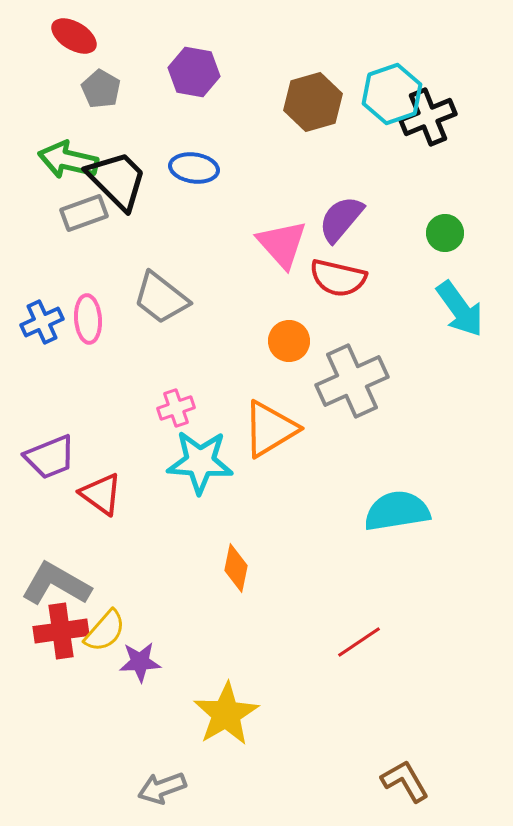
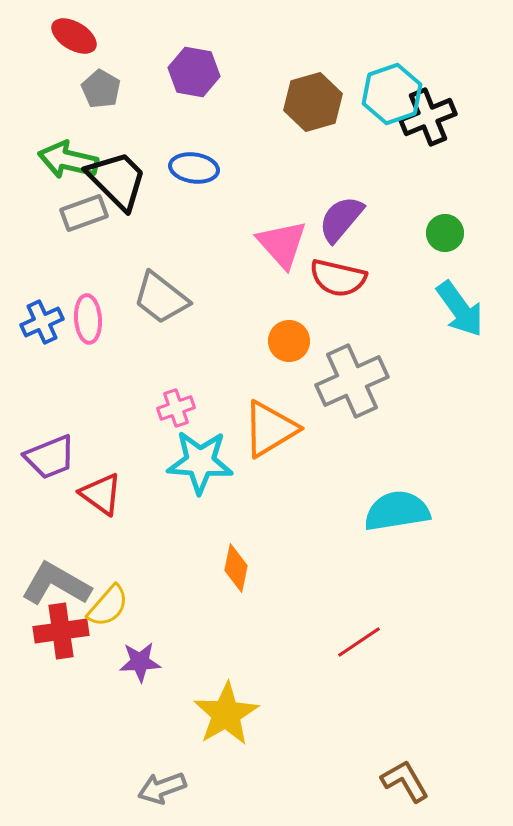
yellow semicircle: moved 3 px right, 25 px up
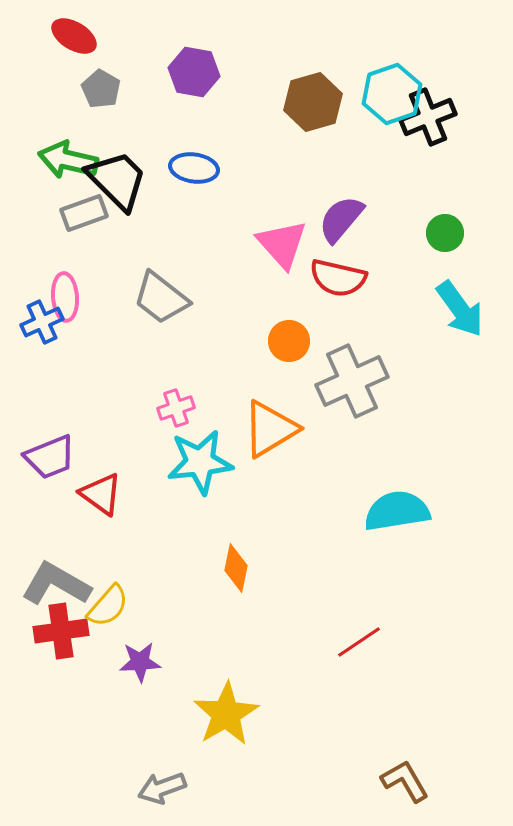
pink ellipse: moved 23 px left, 22 px up
cyan star: rotated 10 degrees counterclockwise
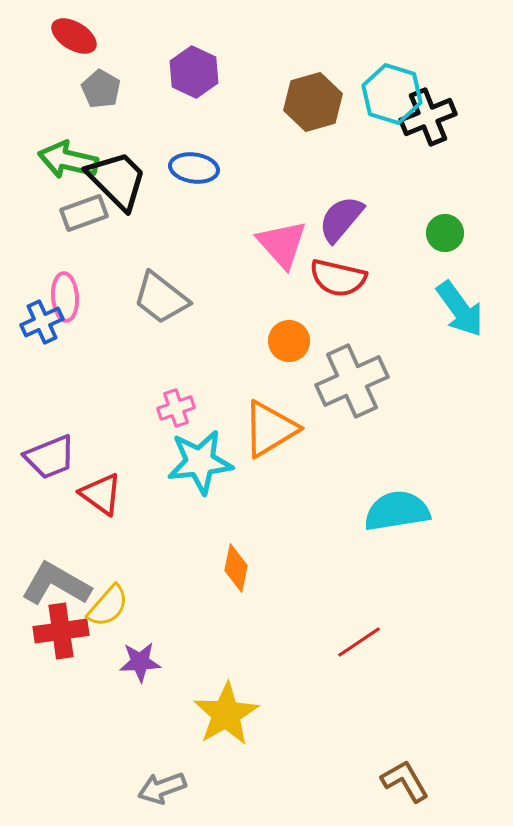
purple hexagon: rotated 15 degrees clockwise
cyan hexagon: rotated 24 degrees counterclockwise
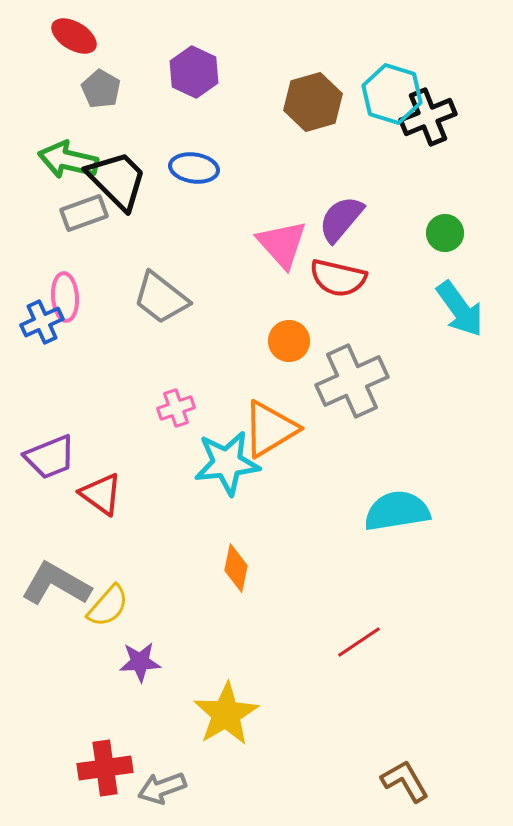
cyan star: moved 27 px right, 1 px down
red cross: moved 44 px right, 137 px down
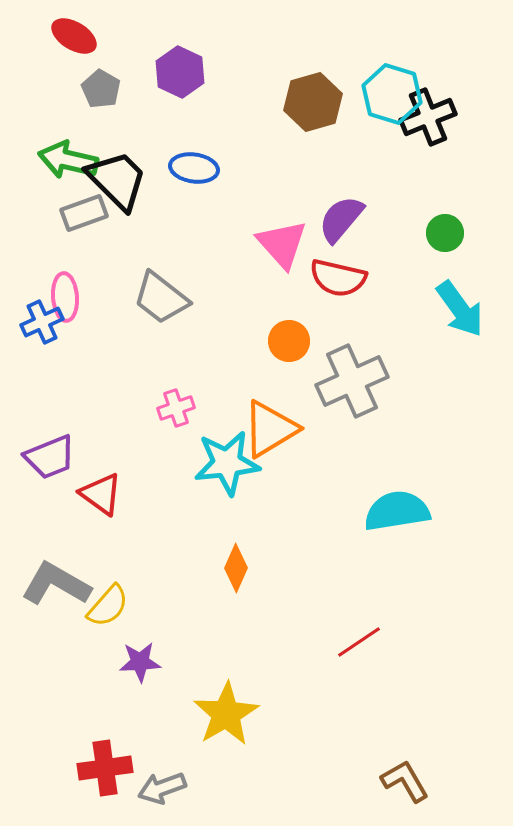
purple hexagon: moved 14 px left
orange diamond: rotated 12 degrees clockwise
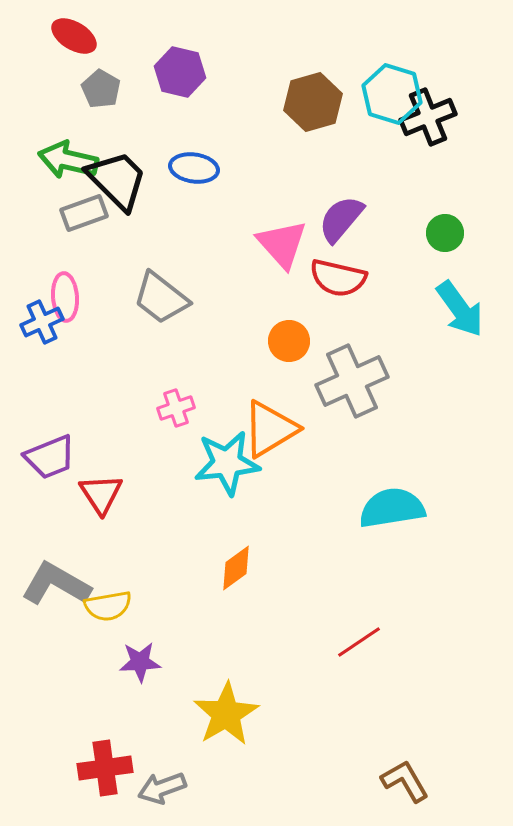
purple hexagon: rotated 12 degrees counterclockwise
red triangle: rotated 21 degrees clockwise
cyan semicircle: moved 5 px left, 3 px up
orange diamond: rotated 30 degrees clockwise
yellow semicircle: rotated 39 degrees clockwise
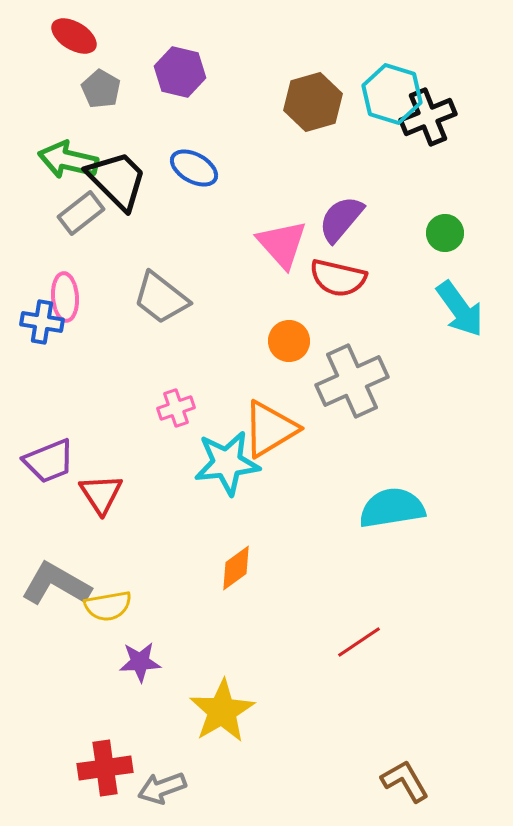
blue ellipse: rotated 21 degrees clockwise
gray rectangle: moved 3 px left; rotated 18 degrees counterclockwise
blue cross: rotated 33 degrees clockwise
purple trapezoid: moved 1 px left, 4 px down
yellow star: moved 4 px left, 3 px up
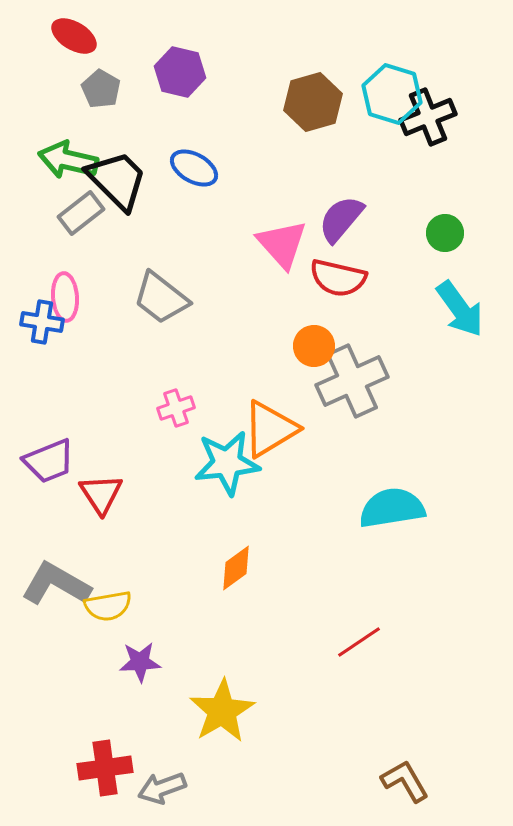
orange circle: moved 25 px right, 5 px down
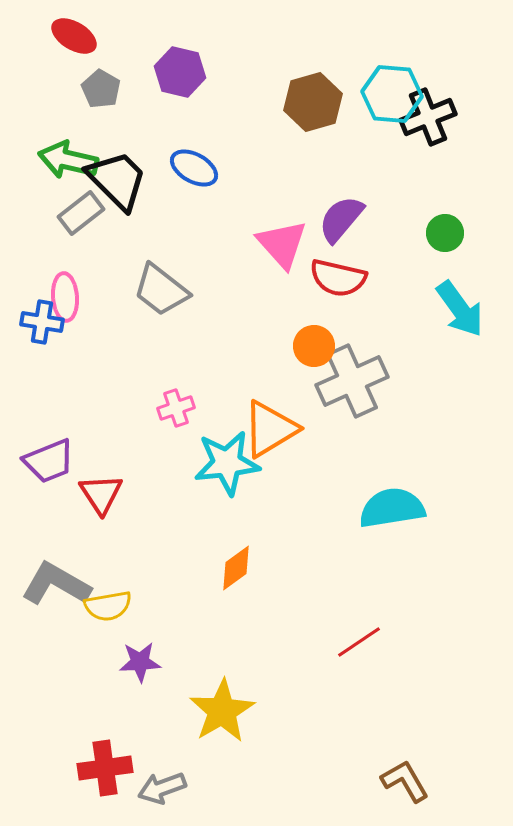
cyan hexagon: rotated 12 degrees counterclockwise
gray trapezoid: moved 8 px up
